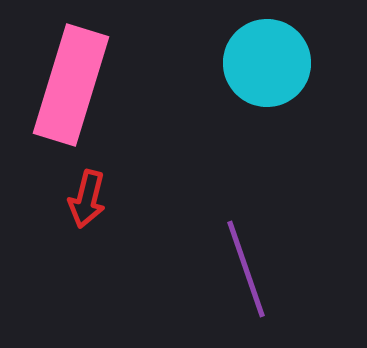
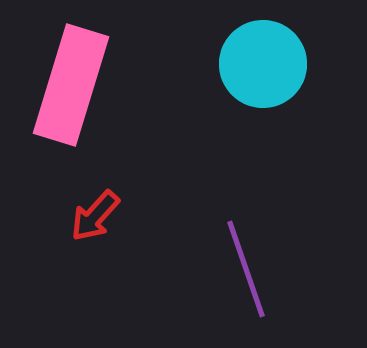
cyan circle: moved 4 px left, 1 px down
red arrow: moved 8 px right, 17 px down; rotated 28 degrees clockwise
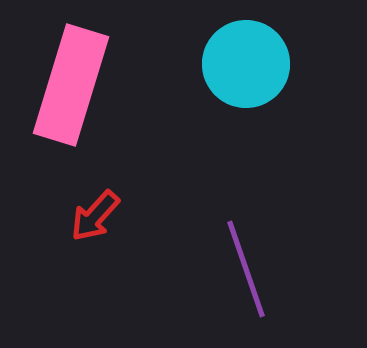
cyan circle: moved 17 px left
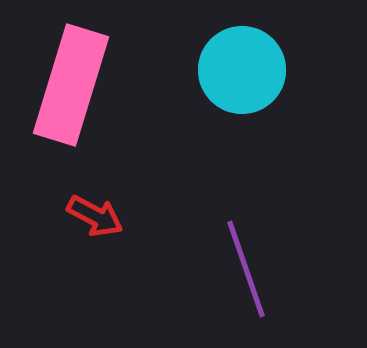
cyan circle: moved 4 px left, 6 px down
red arrow: rotated 104 degrees counterclockwise
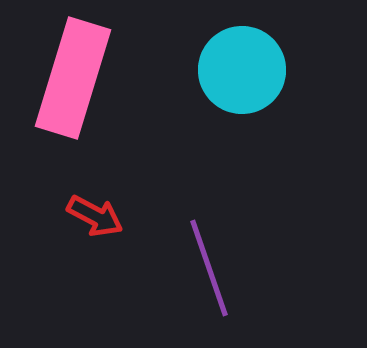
pink rectangle: moved 2 px right, 7 px up
purple line: moved 37 px left, 1 px up
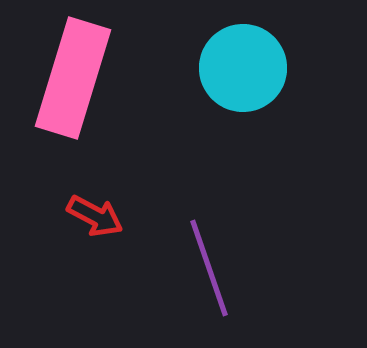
cyan circle: moved 1 px right, 2 px up
